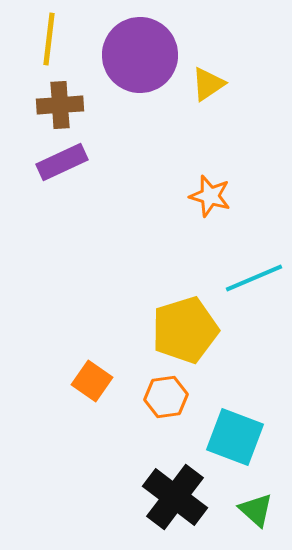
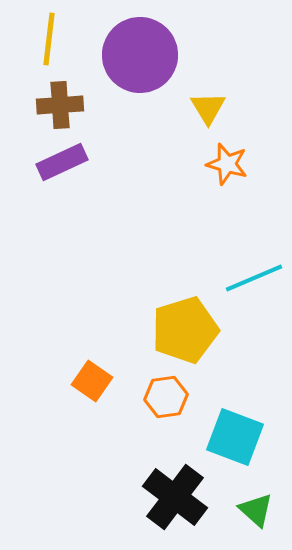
yellow triangle: moved 24 px down; rotated 27 degrees counterclockwise
orange star: moved 17 px right, 32 px up
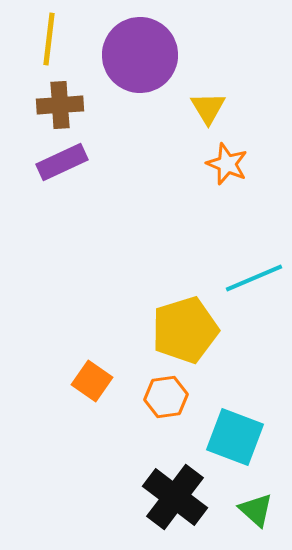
orange star: rotated 6 degrees clockwise
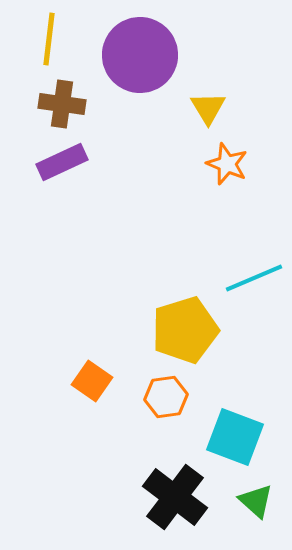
brown cross: moved 2 px right, 1 px up; rotated 12 degrees clockwise
green triangle: moved 9 px up
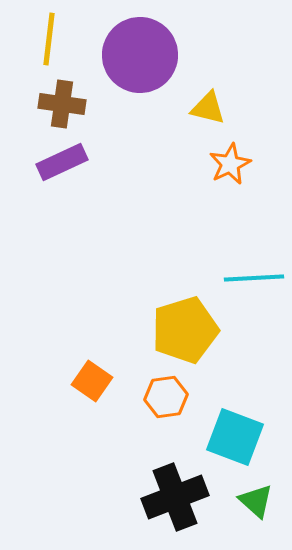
yellow triangle: rotated 45 degrees counterclockwise
orange star: moved 3 px right; rotated 24 degrees clockwise
cyan line: rotated 20 degrees clockwise
black cross: rotated 32 degrees clockwise
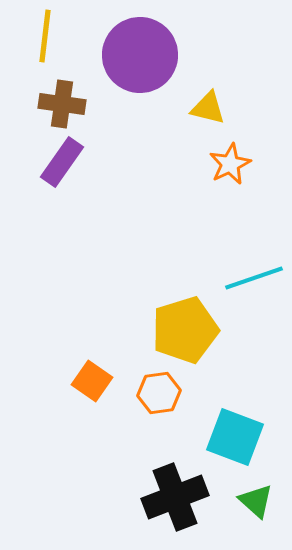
yellow line: moved 4 px left, 3 px up
purple rectangle: rotated 30 degrees counterclockwise
cyan line: rotated 16 degrees counterclockwise
orange hexagon: moved 7 px left, 4 px up
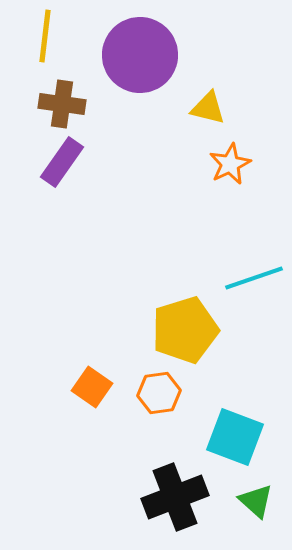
orange square: moved 6 px down
